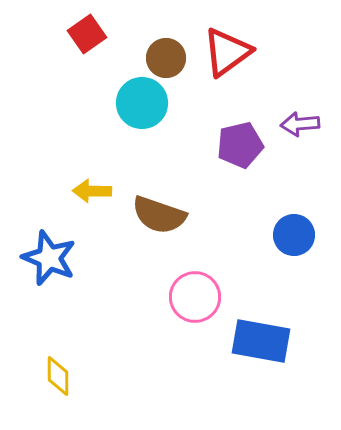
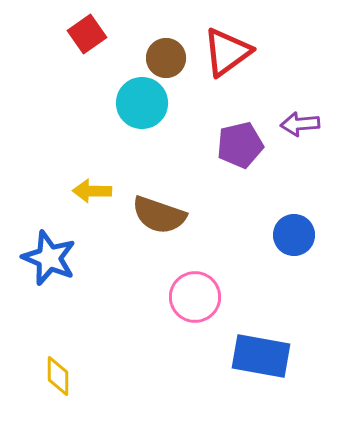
blue rectangle: moved 15 px down
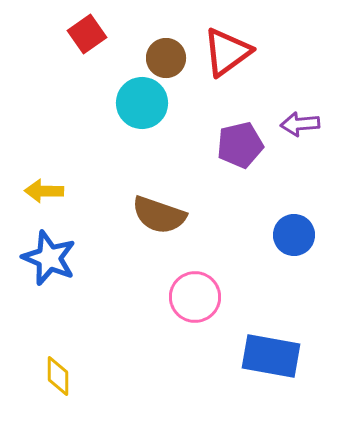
yellow arrow: moved 48 px left
blue rectangle: moved 10 px right
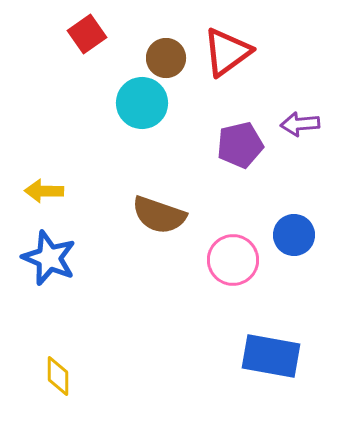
pink circle: moved 38 px right, 37 px up
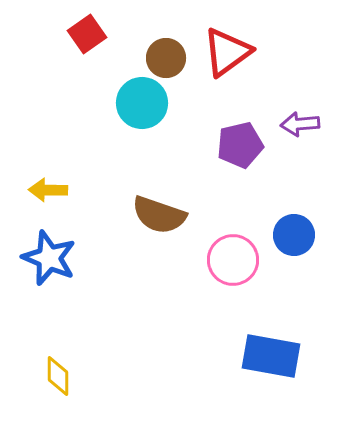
yellow arrow: moved 4 px right, 1 px up
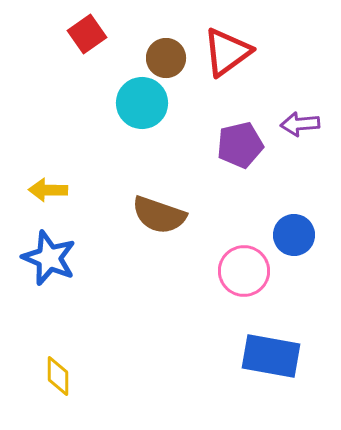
pink circle: moved 11 px right, 11 px down
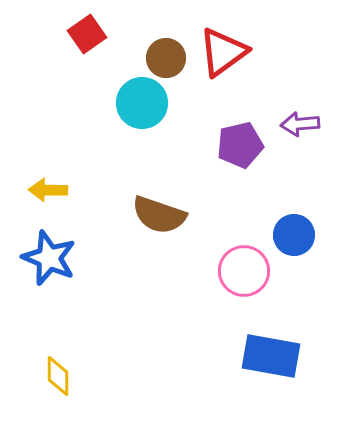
red triangle: moved 4 px left
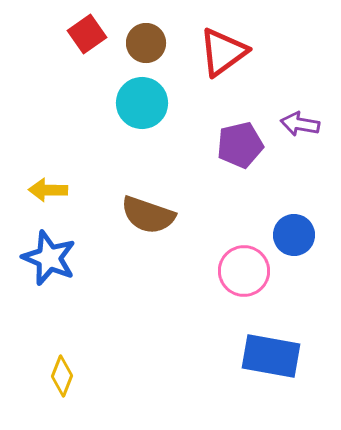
brown circle: moved 20 px left, 15 px up
purple arrow: rotated 15 degrees clockwise
brown semicircle: moved 11 px left
yellow diamond: moved 4 px right; rotated 21 degrees clockwise
